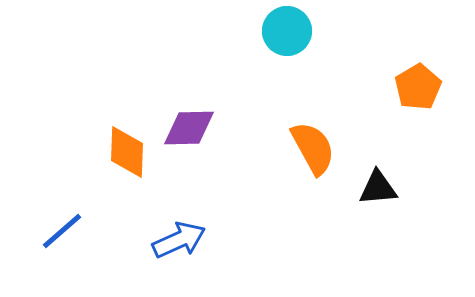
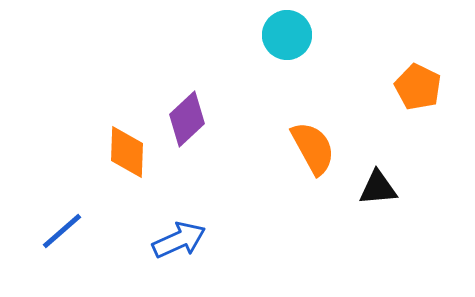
cyan circle: moved 4 px down
orange pentagon: rotated 15 degrees counterclockwise
purple diamond: moved 2 px left, 9 px up; rotated 42 degrees counterclockwise
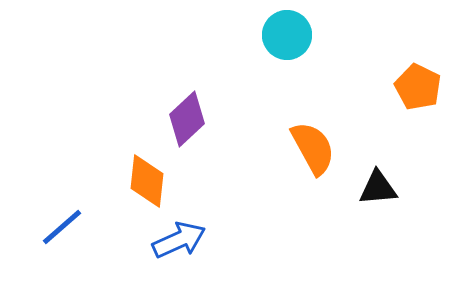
orange diamond: moved 20 px right, 29 px down; rotated 4 degrees clockwise
blue line: moved 4 px up
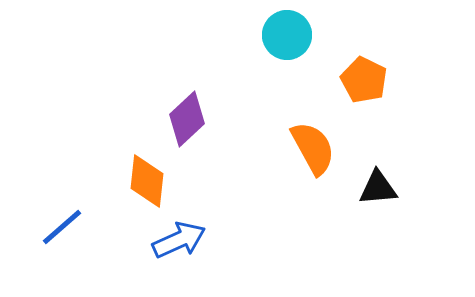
orange pentagon: moved 54 px left, 7 px up
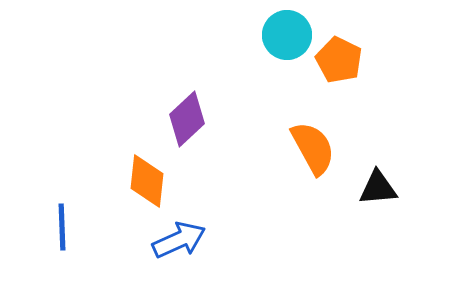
orange pentagon: moved 25 px left, 20 px up
blue line: rotated 51 degrees counterclockwise
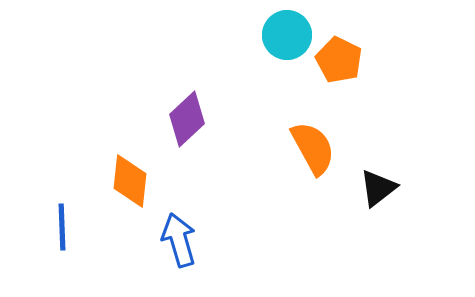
orange diamond: moved 17 px left
black triangle: rotated 33 degrees counterclockwise
blue arrow: rotated 82 degrees counterclockwise
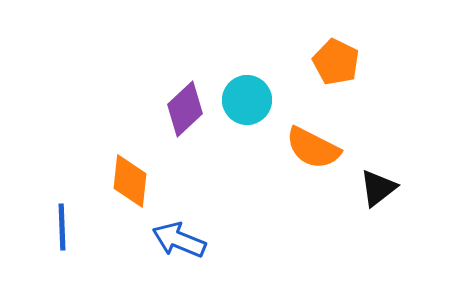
cyan circle: moved 40 px left, 65 px down
orange pentagon: moved 3 px left, 2 px down
purple diamond: moved 2 px left, 10 px up
orange semicircle: rotated 146 degrees clockwise
blue arrow: rotated 52 degrees counterclockwise
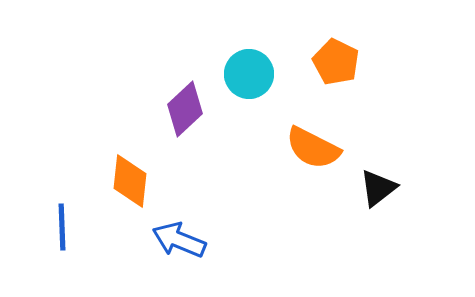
cyan circle: moved 2 px right, 26 px up
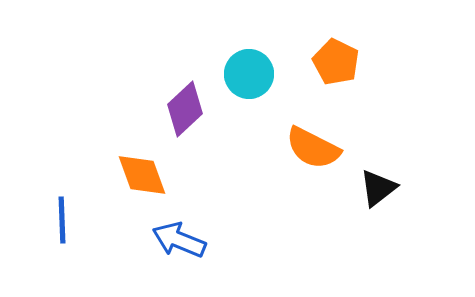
orange diamond: moved 12 px right, 6 px up; rotated 26 degrees counterclockwise
blue line: moved 7 px up
